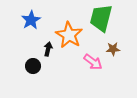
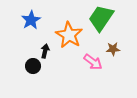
green trapezoid: rotated 20 degrees clockwise
black arrow: moved 3 px left, 2 px down
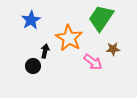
orange star: moved 3 px down
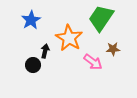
black circle: moved 1 px up
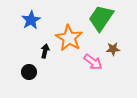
black circle: moved 4 px left, 7 px down
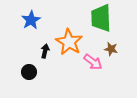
green trapezoid: rotated 36 degrees counterclockwise
orange star: moved 4 px down
brown star: moved 2 px left; rotated 16 degrees clockwise
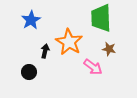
brown star: moved 2 px left
pink arrow: moved 5 px down
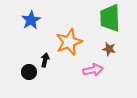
green trapezoid: moved 9 px right
orange star: rotated 20 degrees clockwise
black arrow: moved 9 px down
pink arrow: moved 3 px down; rotated 48 degrees counterclockwise
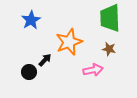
black arrow: rotated 32 degrees clockwise
